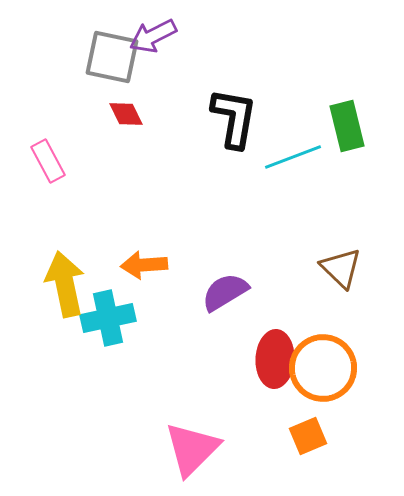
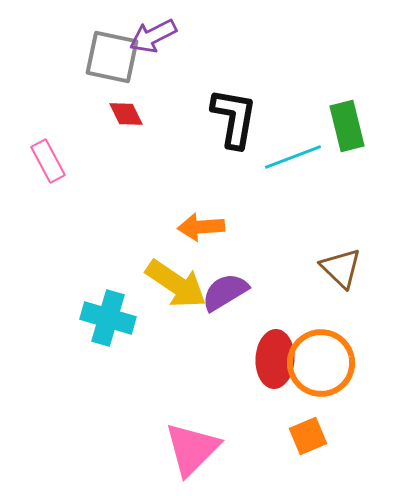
orange arrow: moved 57 px right, 38 px up
yellow arrow: moved 111 px right; rotated 136 degrees clockwise
cyan cross: rotated 28 degrees clockwise
orange circle: moved 2 px left, 5 px up
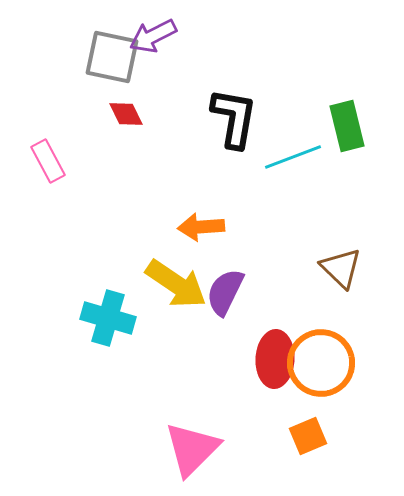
purple semicircle: rotated 33 degrees counterclockwise
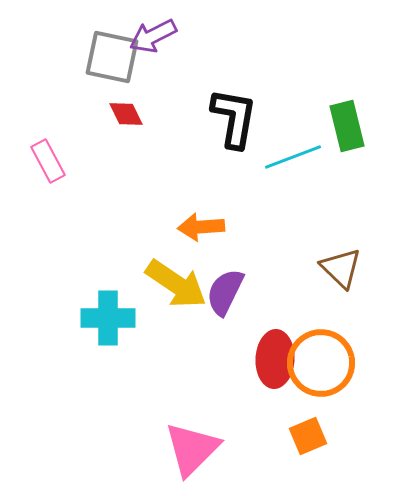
cyan cross: rotated 16 degrees counterclockwise
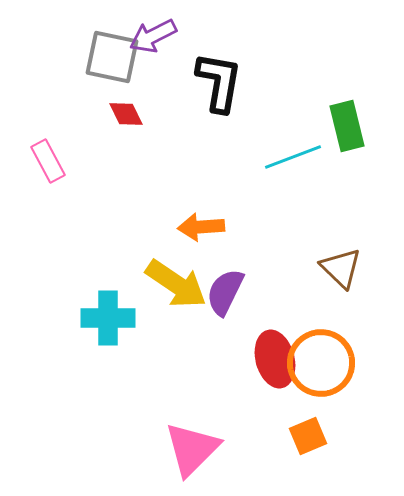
black L-shape: moved 15 px left, 36 px up
red ellipse: rotated 18 degrees counterclockwise
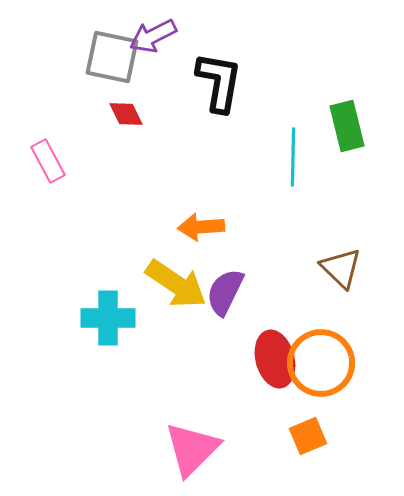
cyan line: rotated 68 degrees counterclockwise
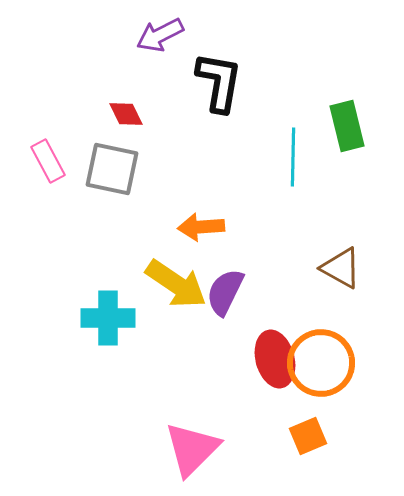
purple arrow: moved 7 px right, 1 px up
gray square: moved 112 px down
brown triangle: rotated 15 degrees counterclockwise
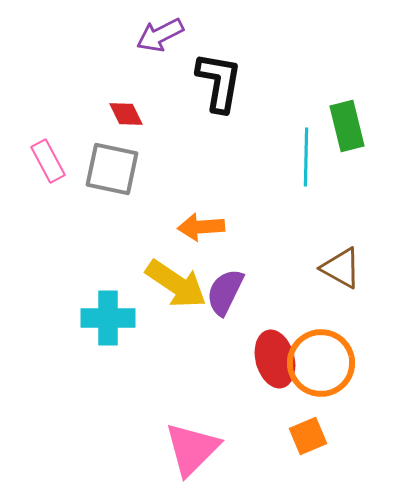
cyan line: moved 13 px right
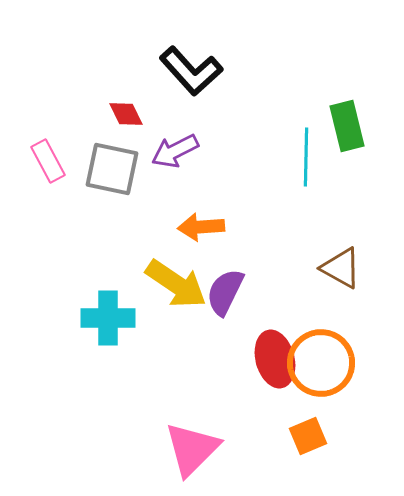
purple arrow: moved 15 px right, 116 px down
black L-shape: moved 28 px left, 11 px up; rotated 128 degrees clockwise
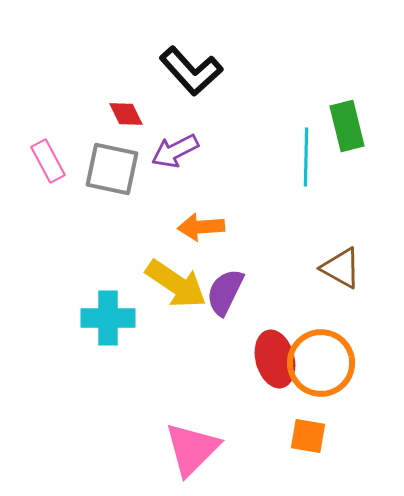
orange square: rotated 33 degrees clockwise
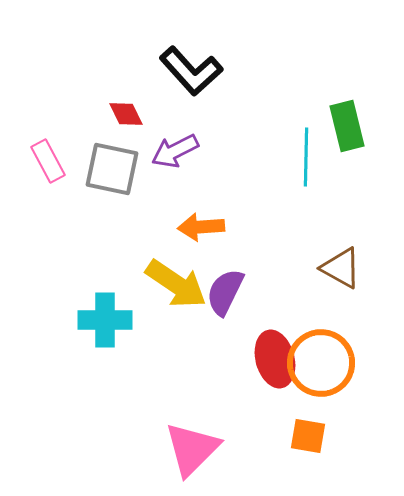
cyan cross: moved 3 px left, 2 px down
